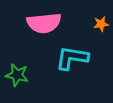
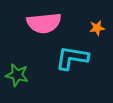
orange star: moved 4 px left, 4 px down
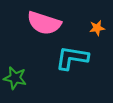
pink semicircle: rotated 24 degrees clockwise
green star: moved 2 px left, 3 px down
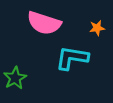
green star: rotated 30 degrees clockwise
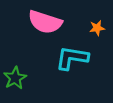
pink semicircle: moved 1 px right, 1 px up
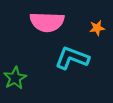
pink semicircle: moved 2 px right; rotated 16 degrees counterclockwise
cyan L-shape: rotated 12 degrees clockwise
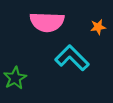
orange star: moved 1 px right, 1 px up
cyan L-shape: rotated 24 degrees clockwise
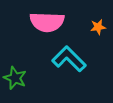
cyan L-shape: moved 3 px left, 1 px down
green star: rotated 20 degrees counterclockwise
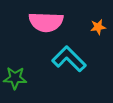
pink semicircle: moved 1 px left
green star: rotated 20 degrees counterclockwise
